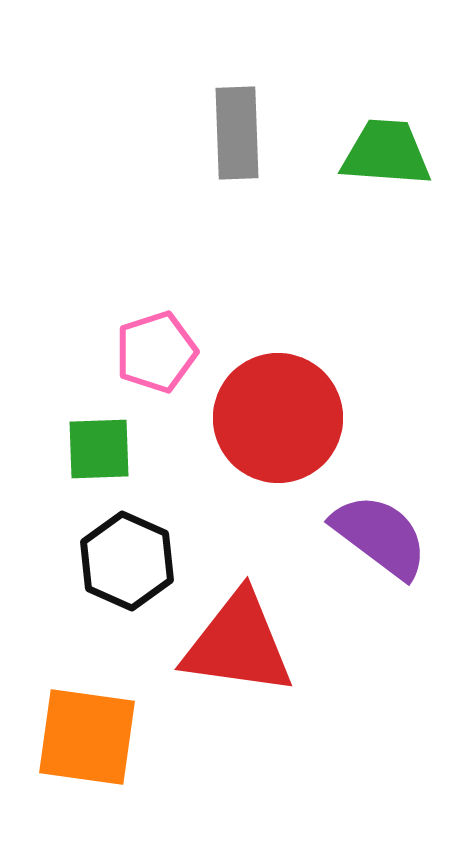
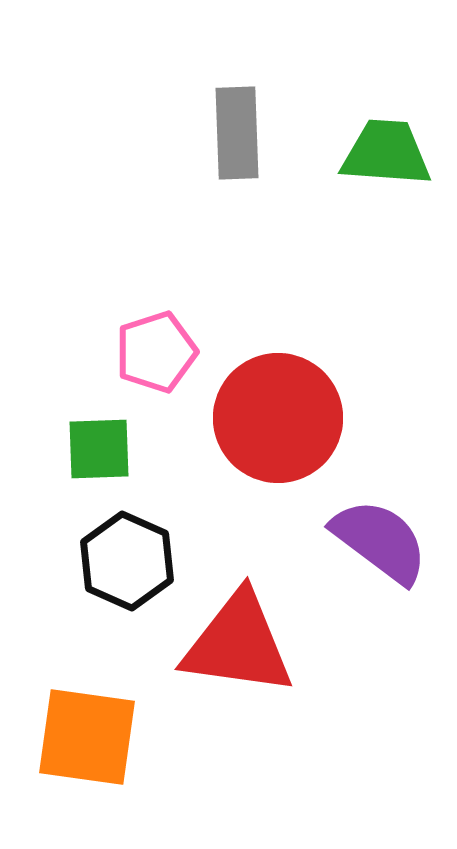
purple semicircle: moved 5 px down
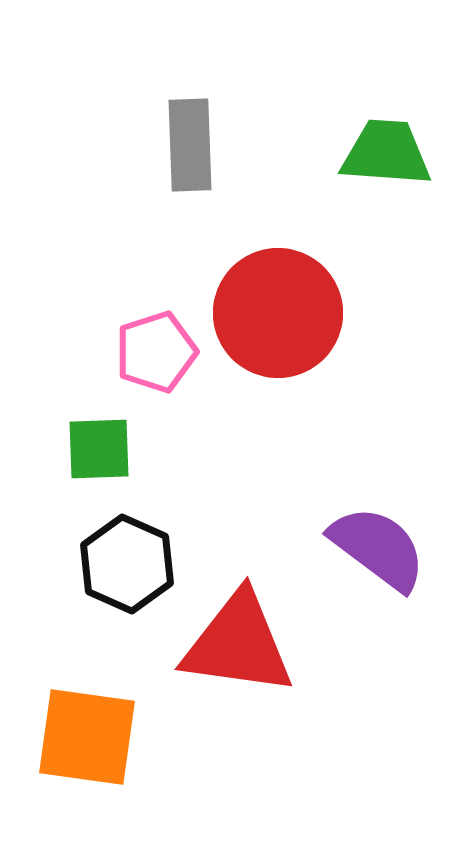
gray rectangle: moved 47 px left, 12 px down
red circle: moved 105 px up
purple semicircle: moved 2 px left, 7 px down
black hexagon: moved 3 px down
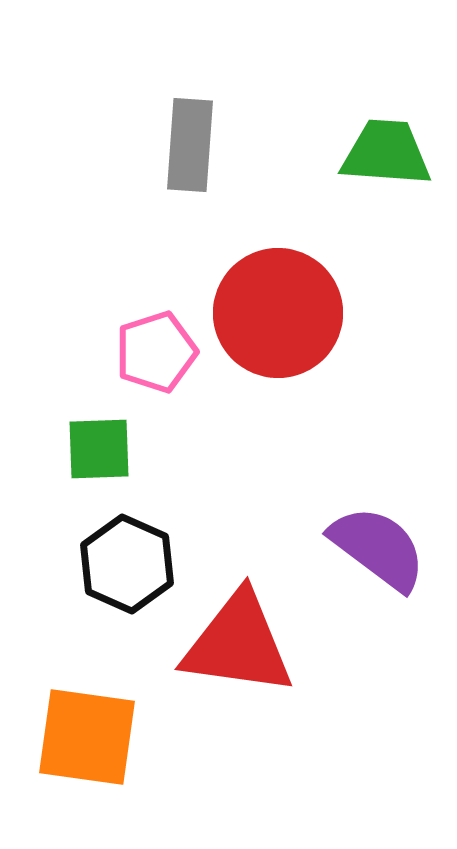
gray rectangle: rotated 6 degrees clockwise
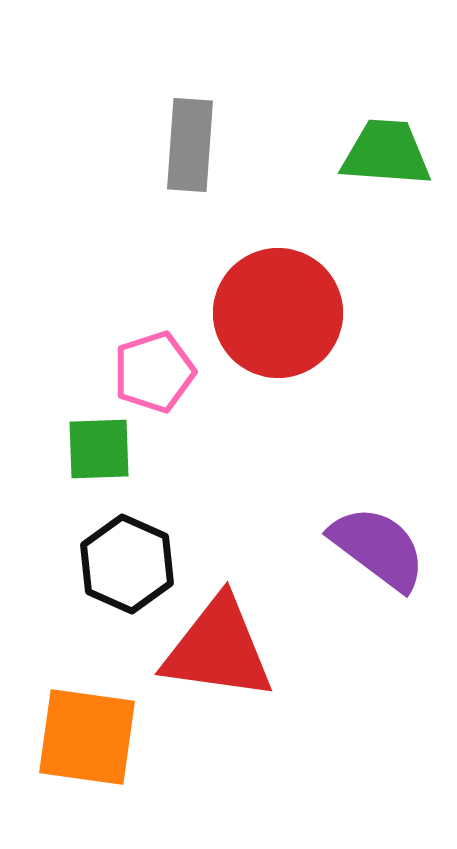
pink pentagon: moved 2 px left, 20 px down
red triangle: moved 20 px left, 5 px down
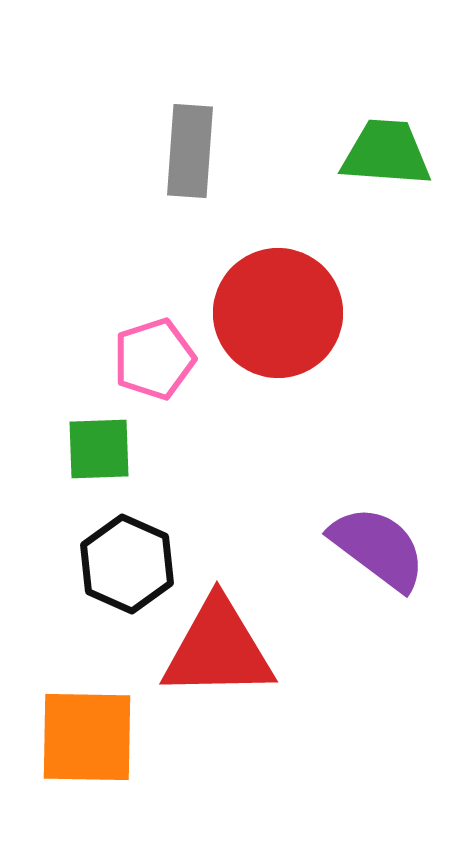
gray rectangle: moved 6 px down
pink pentagon: moved 13 px up
red triangle: rotated 9 degrees counterclockwise
orange square: rotated 7 degrees counterclockwise
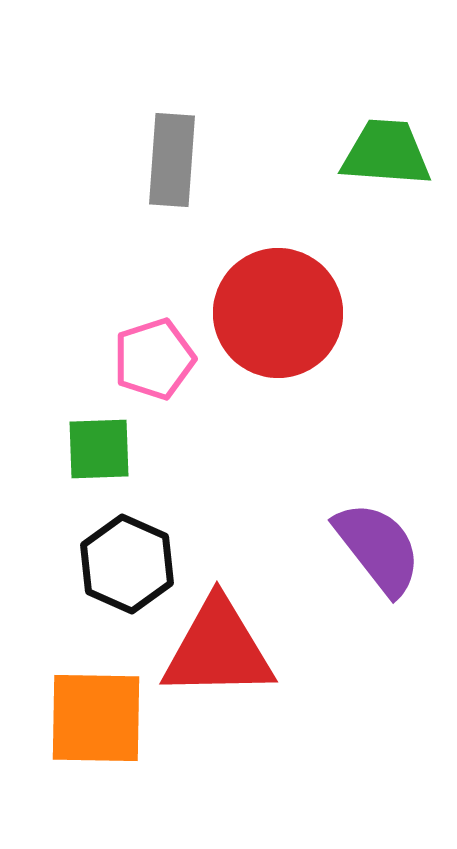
gray rectangle: moved 18 px left, 9 px down
purple semicircle: rotated 15 degrees clockwise
orange square: moved 9 px right, 19 px up
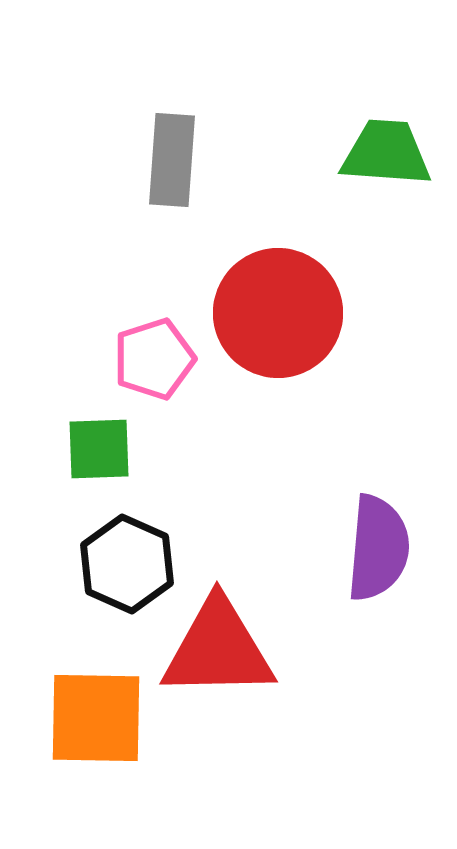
purple semicircle: rotated 43 degrees clockwise
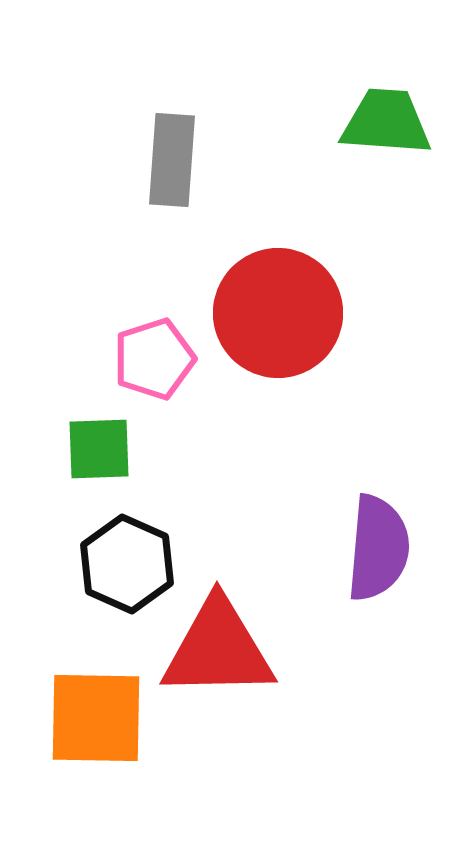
green trapezoid: moved 31 px up
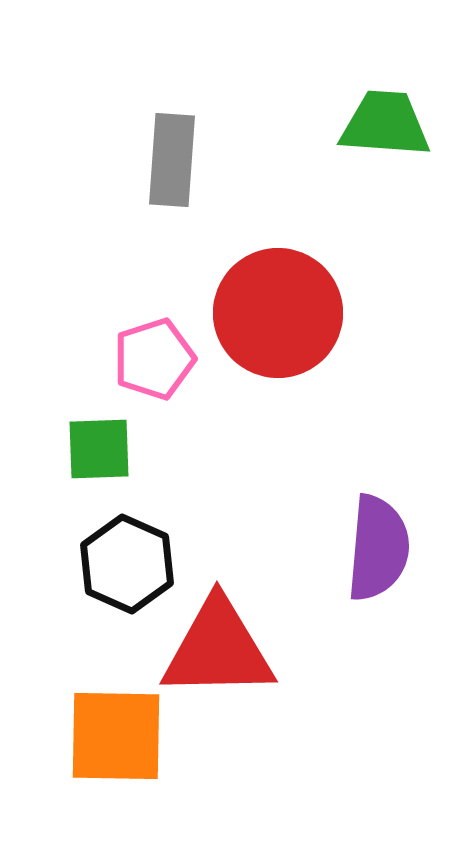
green trapezoid: moved 1 px left, 2 px down
orange square: moved 20 px right, 18 px down
